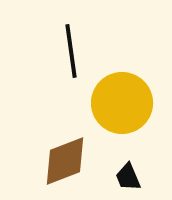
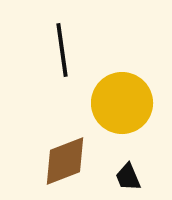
black line: moved 9 px left, 1 px up
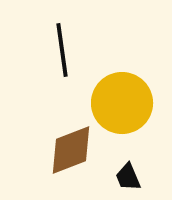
brown diamond: moved 6 px right, 11 px up
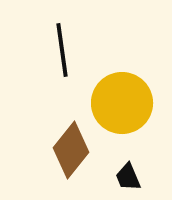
brown diamond: rotated 30 degrees counterclockwise
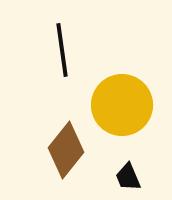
yellow circle: moved 2 px down
brown diamond: moved 5 px left
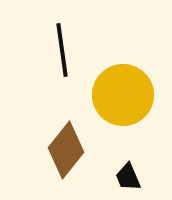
yellow circle: moved 1 px right, 10 px up
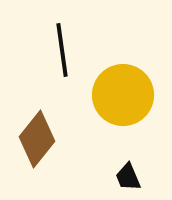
brown diamond: moved 29 px left, 11 px up
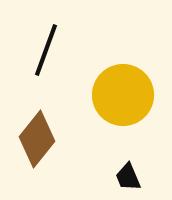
black line: moved 16 px left; rotated 28 degrees clockwise
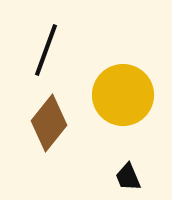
brown diamond: moved 12 px right, 16 px up
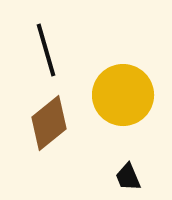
black line: rotated 36 degrees counterclockwise
brown diamond: rotated 12 degrees clockwise
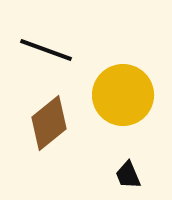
black line: rotated 54 degrees counterclockwise
black trapezoid: moved 2 px up
